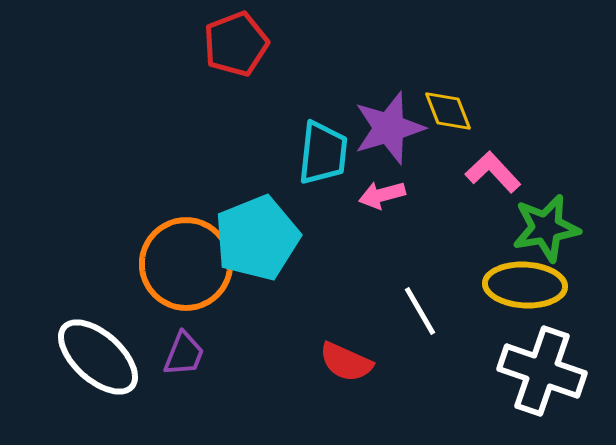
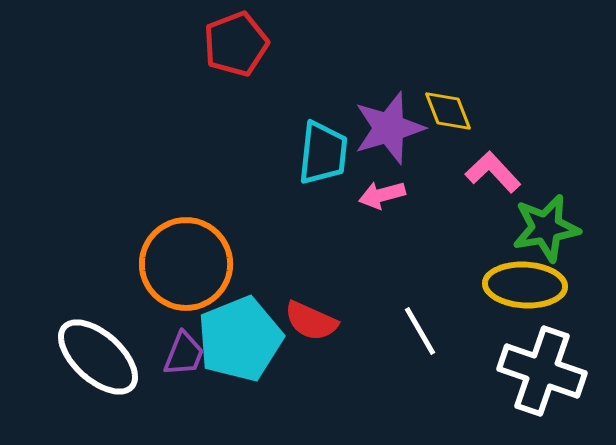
cyan pentagon: moved 17 px left, 101 px down
white line: moved 20 px down
red semicircle: moved 35 px left, 41 px up
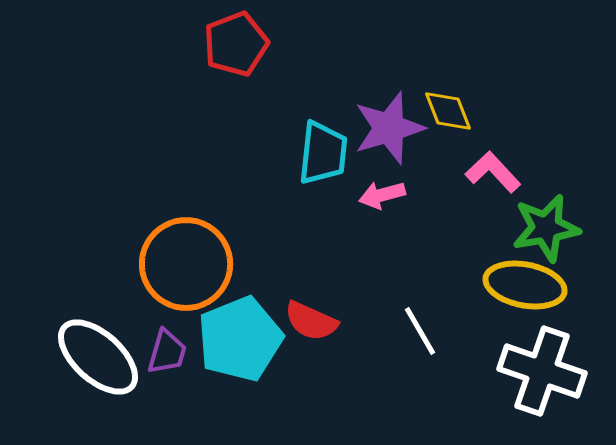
yellow ellipse: rotated 8 degrees clockwise
purple trapezoid: moved 17 px left, 2 px up; rotated 6 degrees counterclockwise
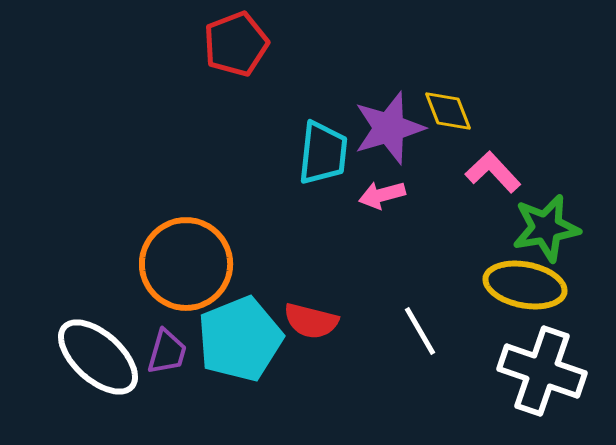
red semicircle: rotated 10 degrees counterclockwise
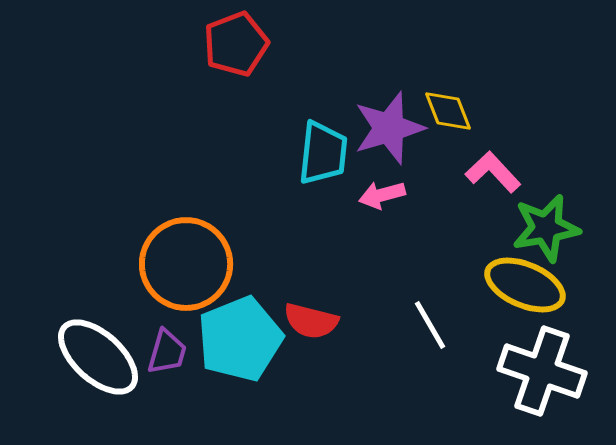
yellow ellipse: rotated 12 degrees clockwise
white line: moved 10 px right, 6 px up
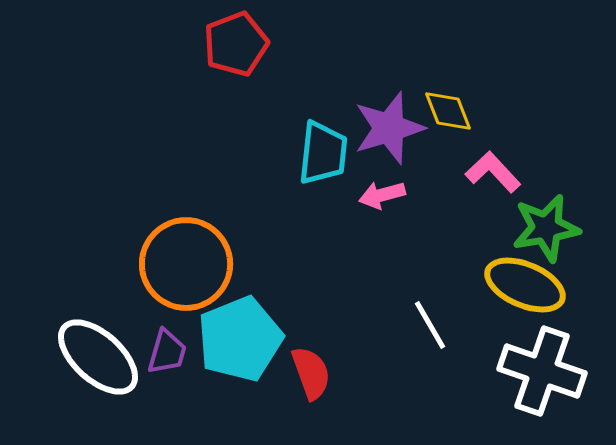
red semicircle: moved 52 px down; rotated 124 degrees counterclockwise
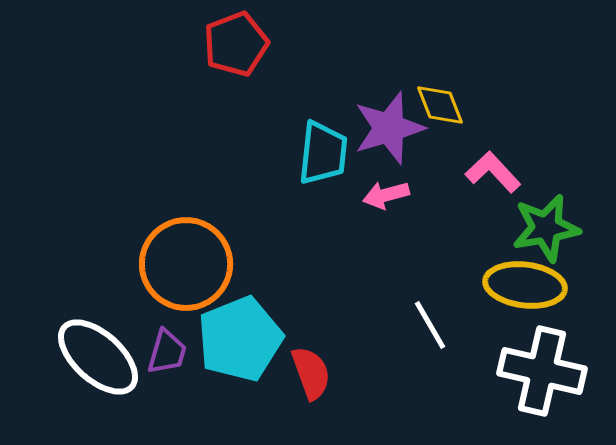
yellow diamond: moved 8 px left, 6 px up
pink arrow: moved 4 px right
yellow ellipse: rotated 16 degrees counterclockwise
white cross: rotated 6 degrees counterclockwise
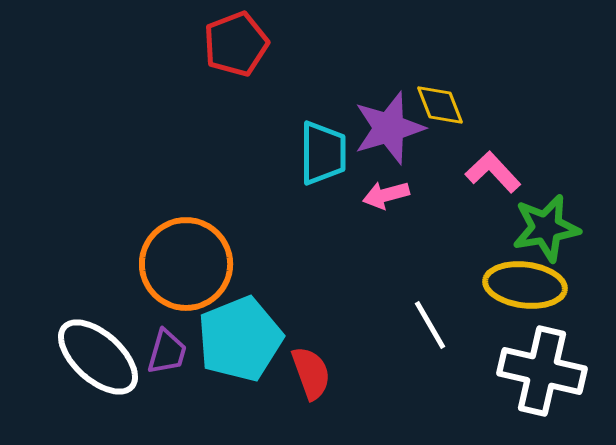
cyan trapezoid: rotated 6 degrees counterclockwise
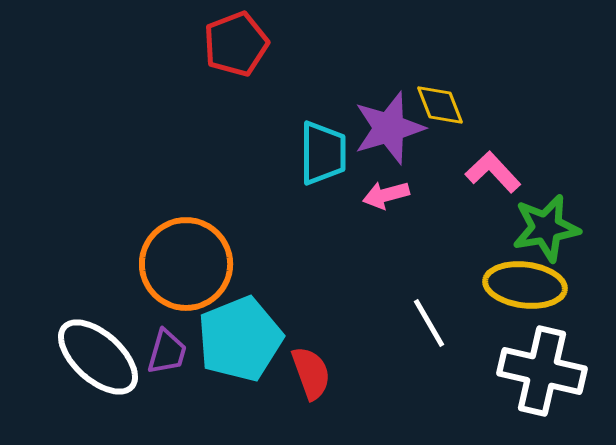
white line: moved 1 px left, 2 px up
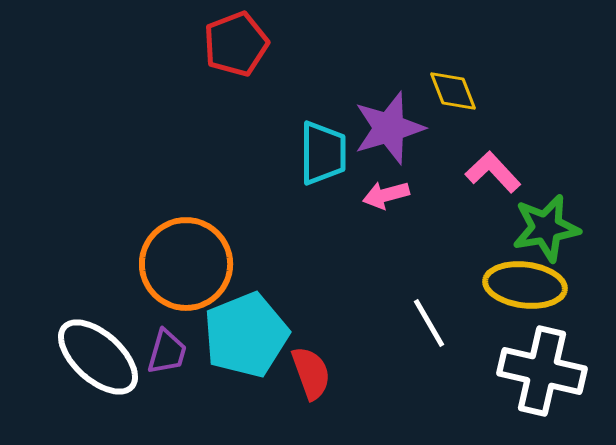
yellow diamond: moved 13 px right, 14 px up
cyan pentagon: moved 6 px right, 4 px up
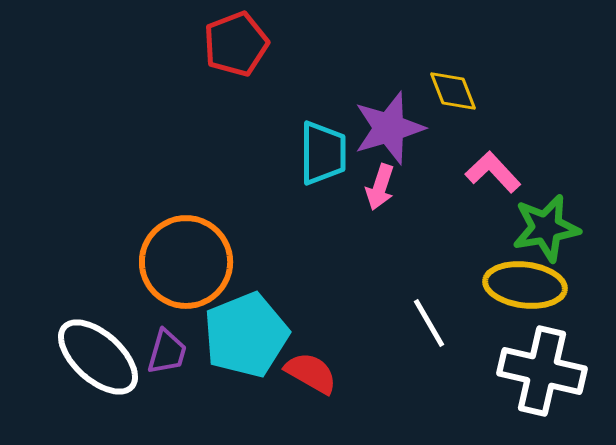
pink arrow: moved 6 px left, 8 px up; rotated 57 degrees counterclockwise
orange circle: moved 2 px up
red semicircle: rotated 40 degrees counterclockwise
